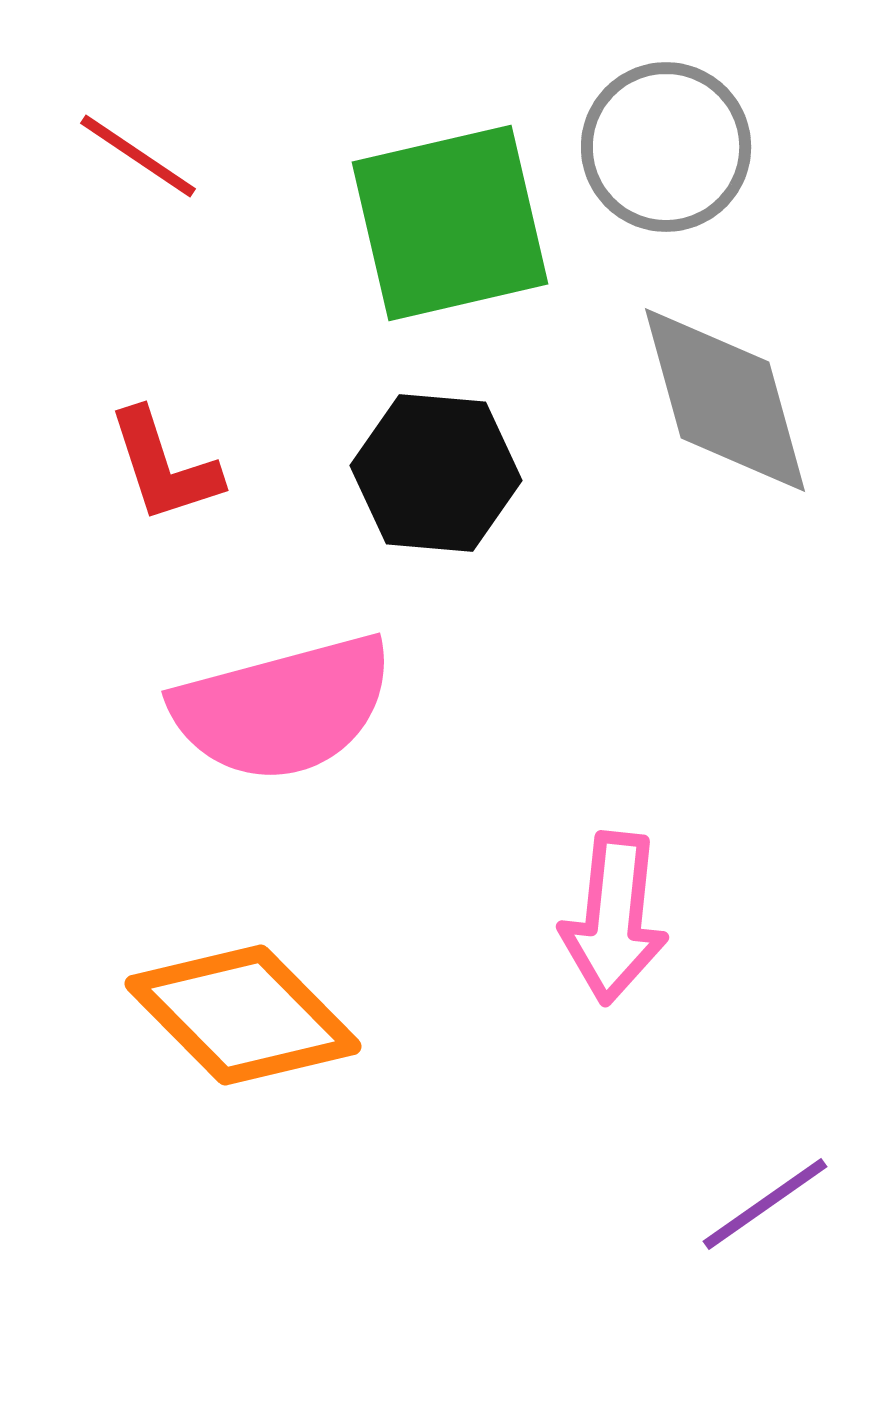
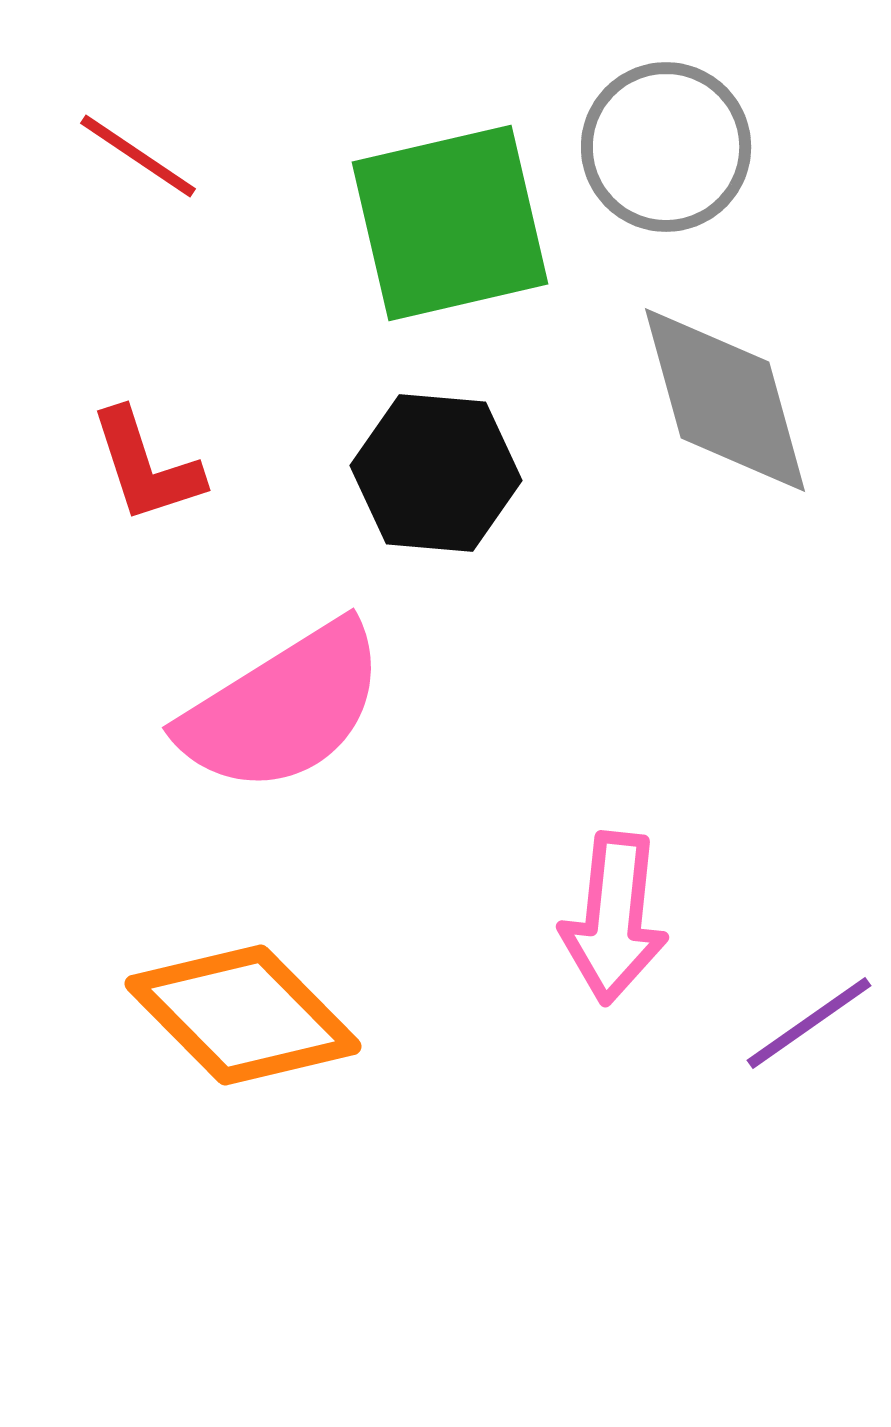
red L-shape: moved 18 px left
pink semicircle: rotated 17 degrees counterclockwise
purple line: moved 44 px right, 181 px up
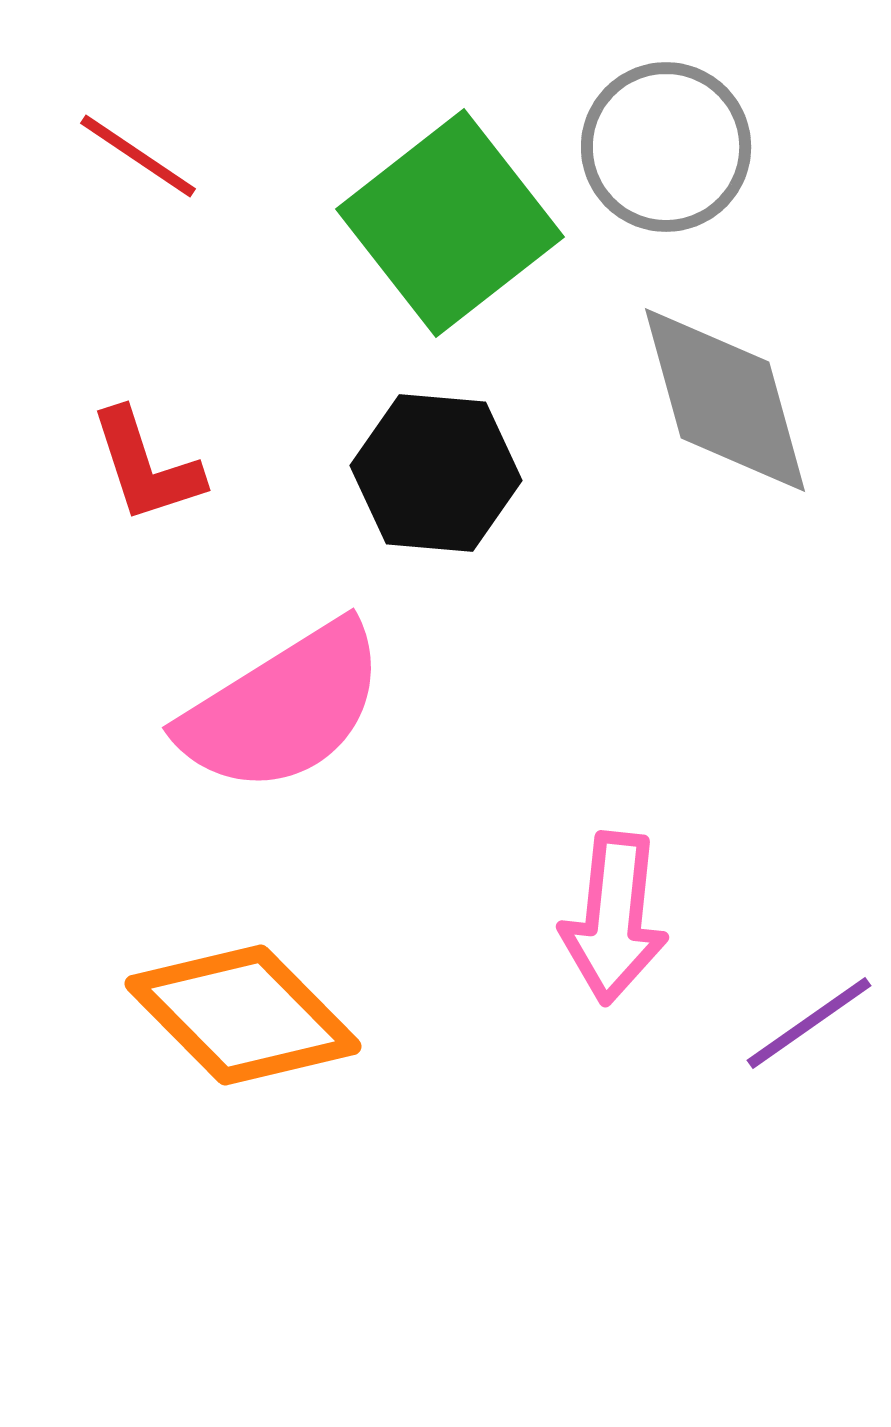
green square: rotated 25 degrees counterclockwise
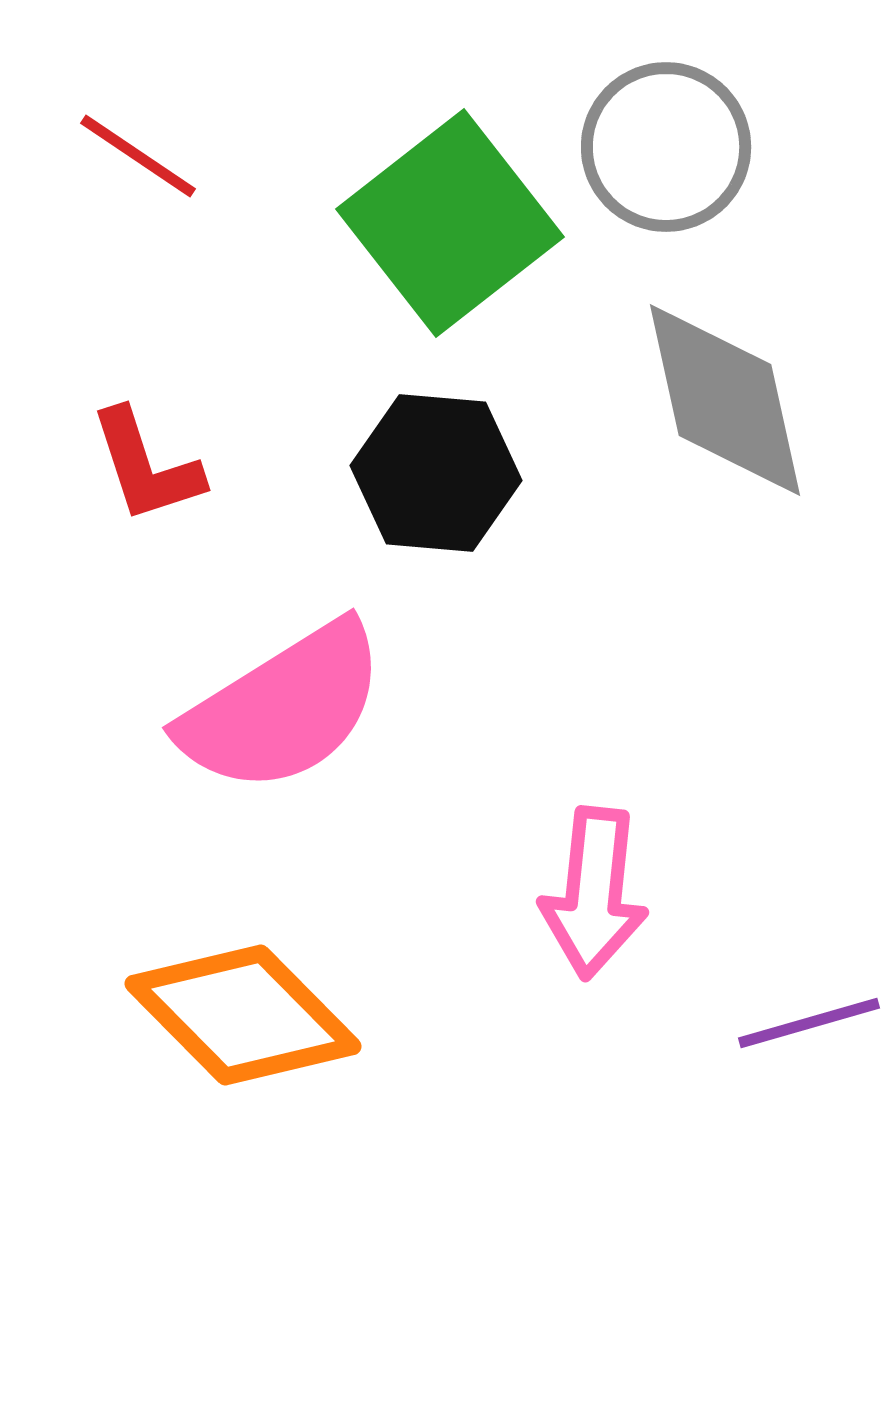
gray diamond: rotated 3 degrees clockwise
pink arrow: moved 20 px left, 25 px up
purple line: rotated 19 degrees clockwise
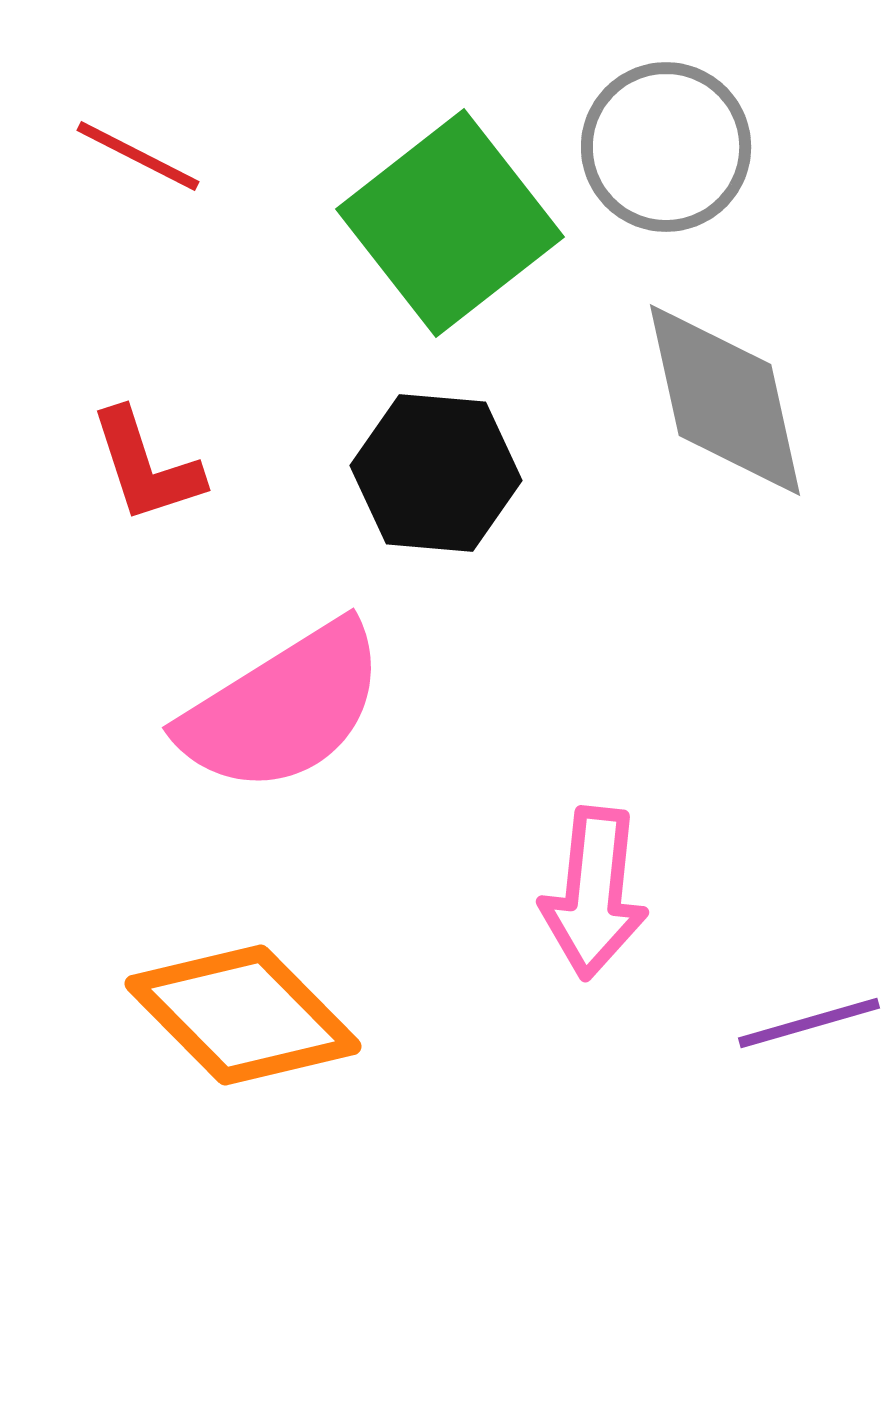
red line: rotated 7 degrees counterclockwise
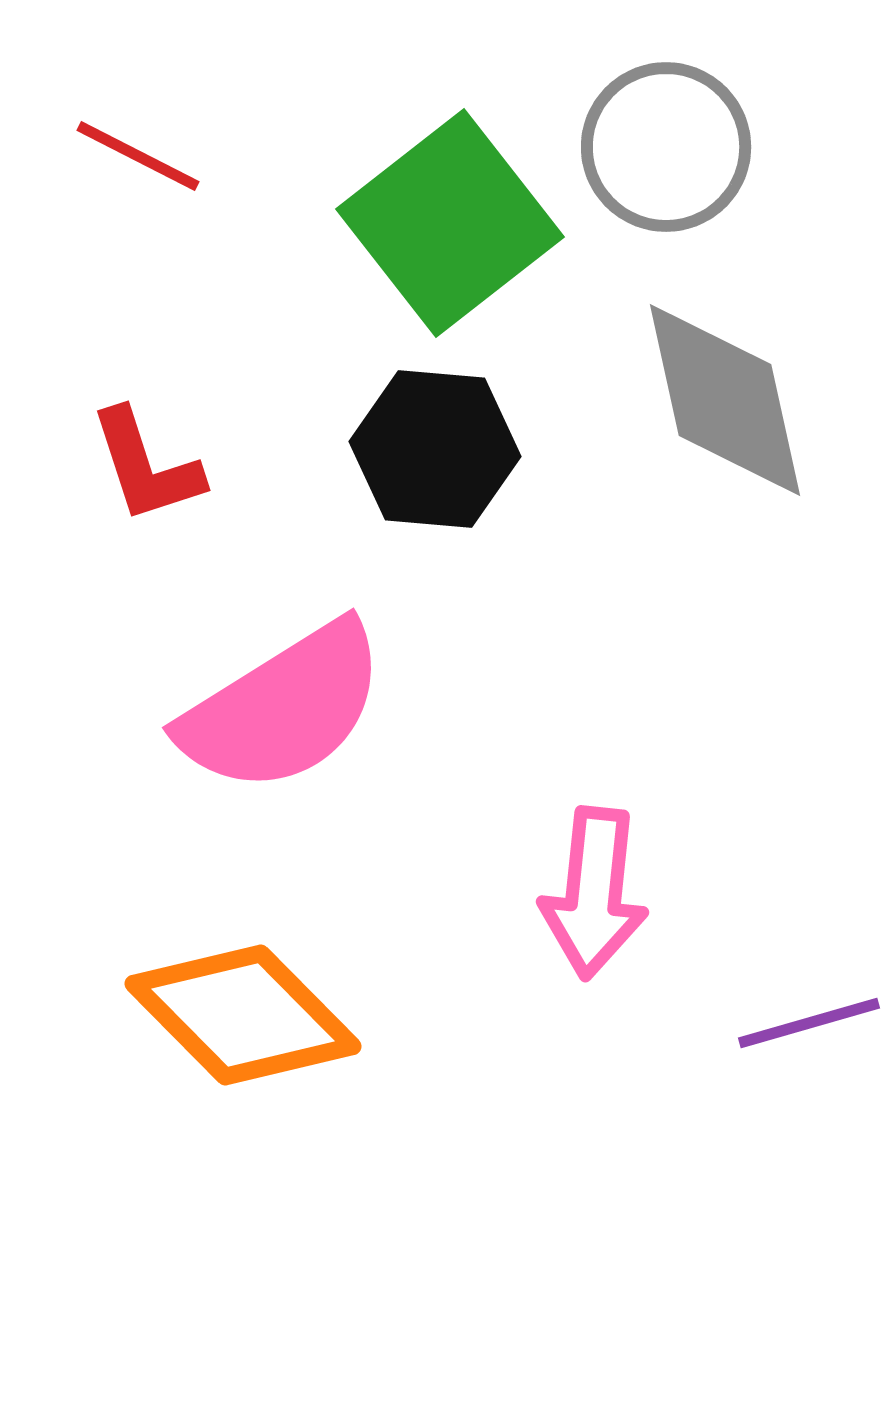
black hexagon: moved 1 px left, 24 px up
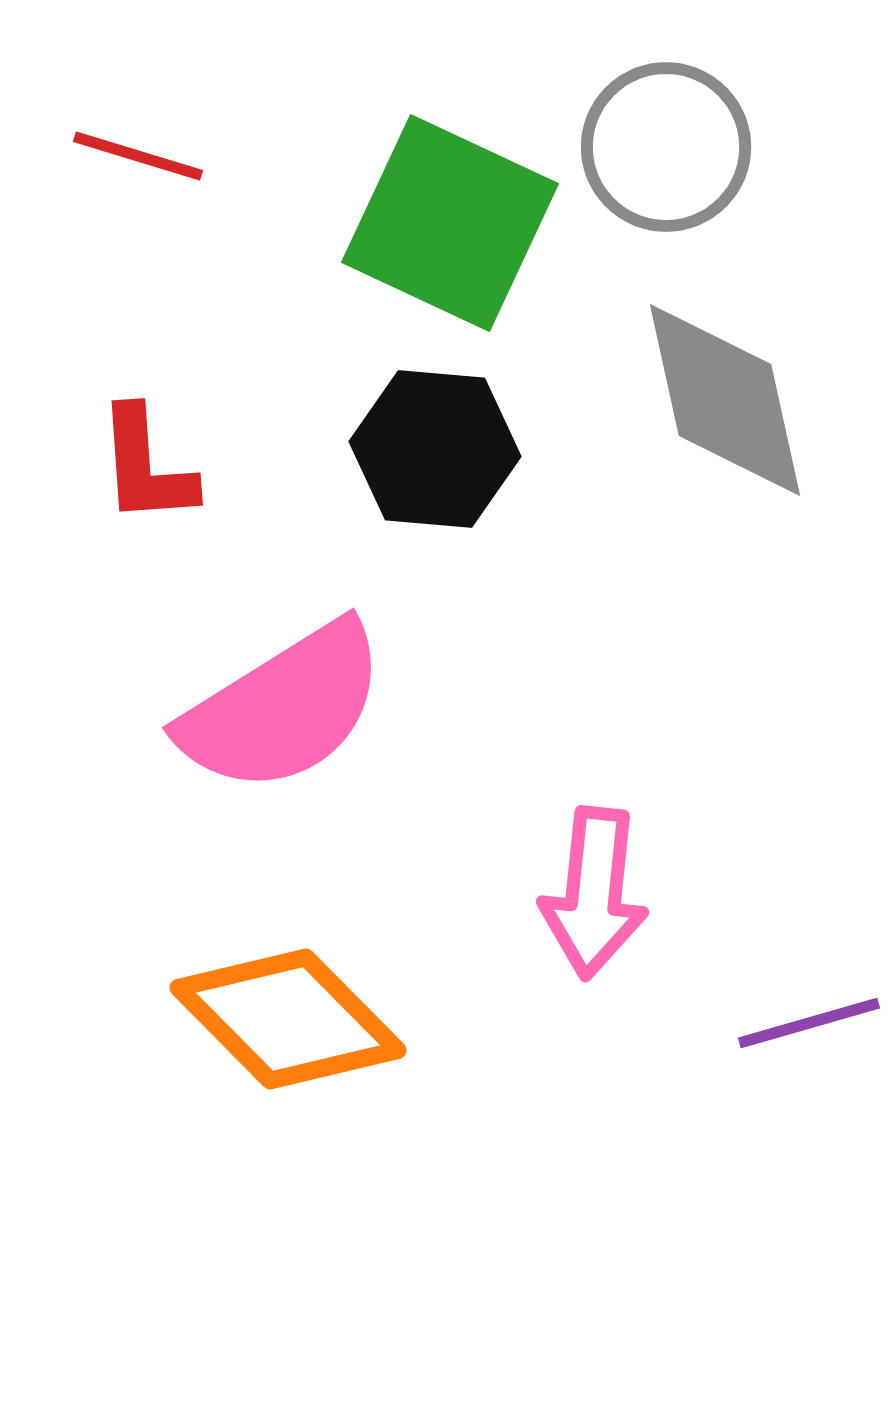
red line: rotated 10 degrees counterclockwise
green square: rotated 27 degrees counterclockwise
red L-shape: rotated 14 degrees clockwise
orange diamond: moved 45 px right, 4 px down
